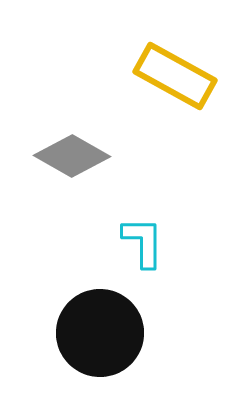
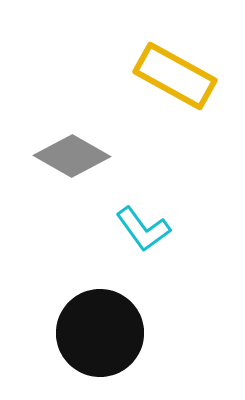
cyan L-shape: moved 13 px up; rotated 144 degrees clockwise
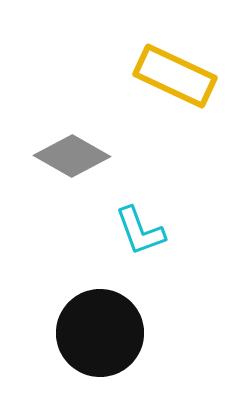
yellow rectangle: rotated 4 degrees counterclockwise
cyan L-shape: moved 3 px left, 2 px down; rotated 16 degrees clockwise
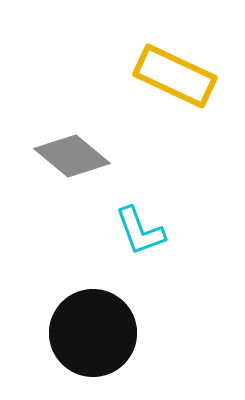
gray diamond: rotated 10 degrees clockwise
black circle: moved 7 px left
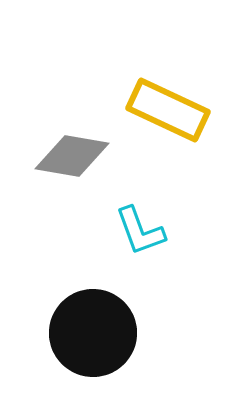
yellow rectangle: moved 7 px left, 34 px down
gray diamond: rotated 30 degrees counterclockwise
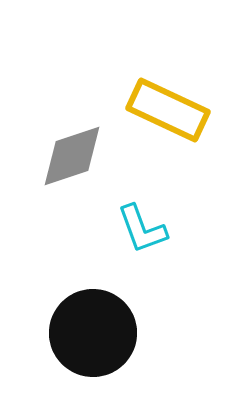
gray diamond: rotated 28 degrees counterclockwise
cyan L-shape: moved 2 px right, 2 px up
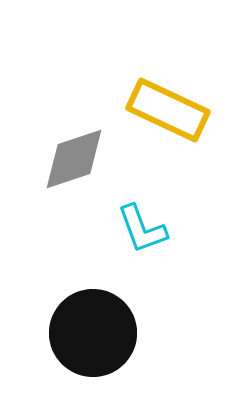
gray diamond: moved 2 px right, 3 px down
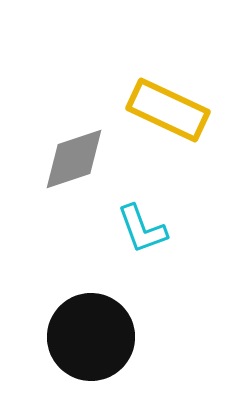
black circle: moved 2 px left, 4 px down
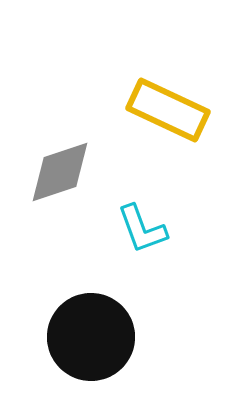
gray diamond: moved 14 px left, 13 px down
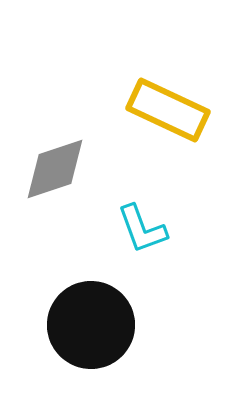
gray diamond: moved 5 px left, 3 px up
black circle: moved 12 px up
